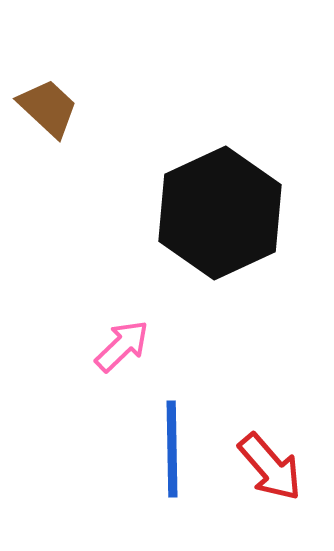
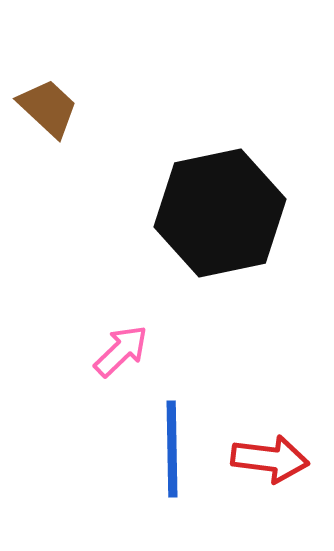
black hexagon: rotated 13 degrees clockwise
pink arrow: moved 1 px left, 5 px down
red arrow: moved 8 px up; rotated 42 degrees counterclockwise
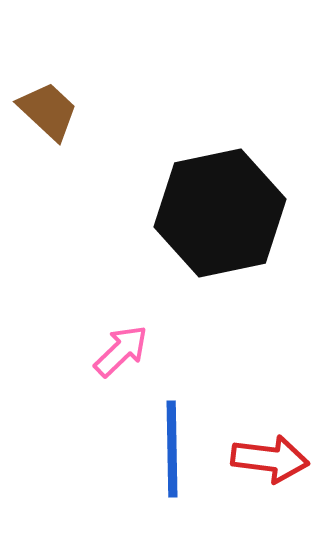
brown trapezoid: moved 3 px down
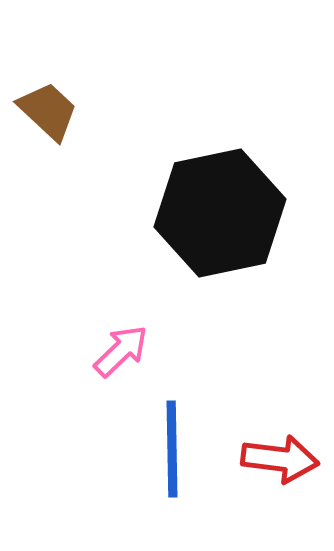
red arrow: moved 10 px right
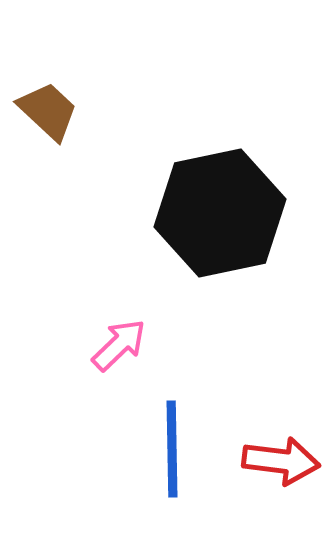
pink arrow: moved 2 px left, 6 px up
red arrow: moved 1 px right, 2 px down
